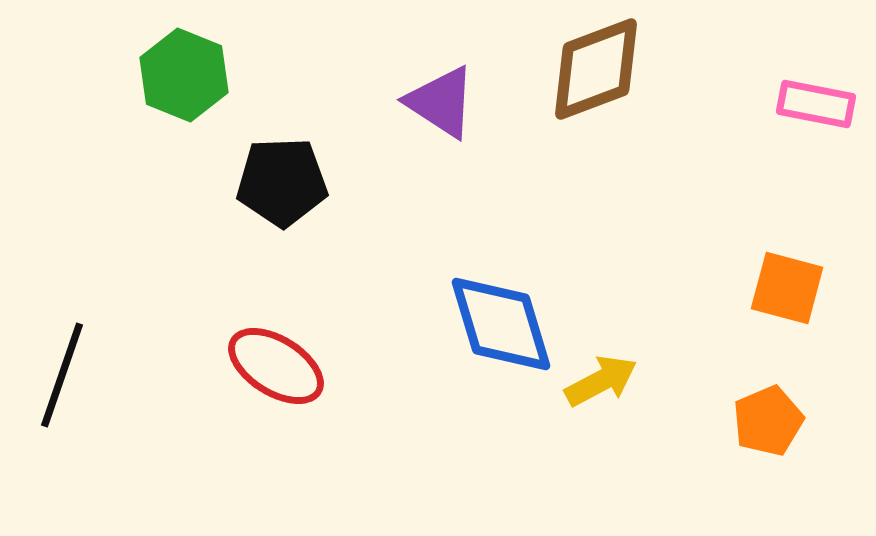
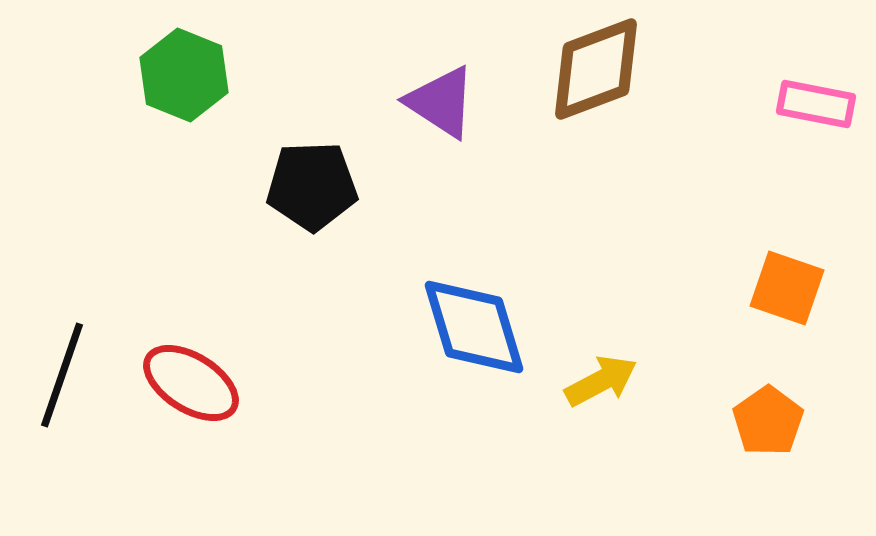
black pentagon: moved 30 px right, 4 px down
orange square: rotated 4 degrees clockwise
blue diamond: moved 27 px left, 3 px down
red ellipse: moved 85 px left, 17 px down
orange pentagon: rotated 12 degrees counterclockwise
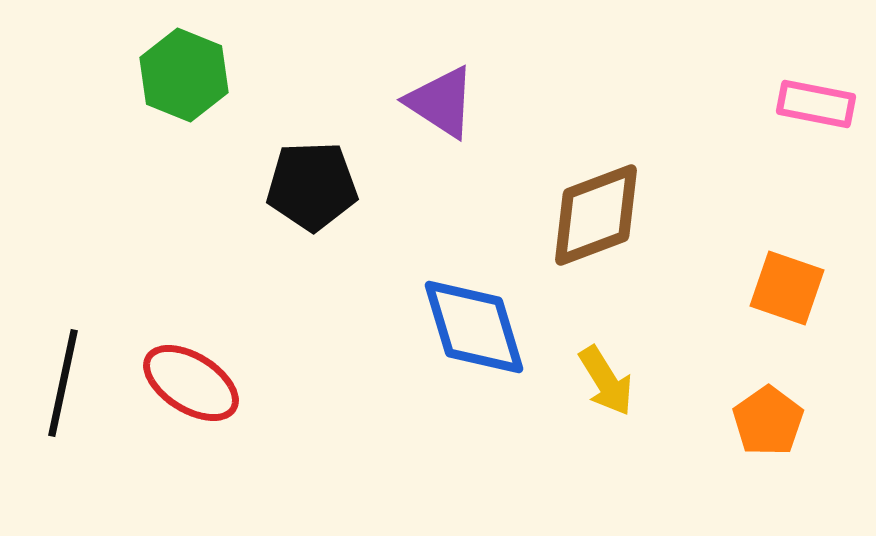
brown diamond: moved 146 px down
black line: moved 1 px right, 8 px down; rotated 7 degrees counterclockwise
yellow arrow: moved 5 px right; rotated 86 degrees clockwise
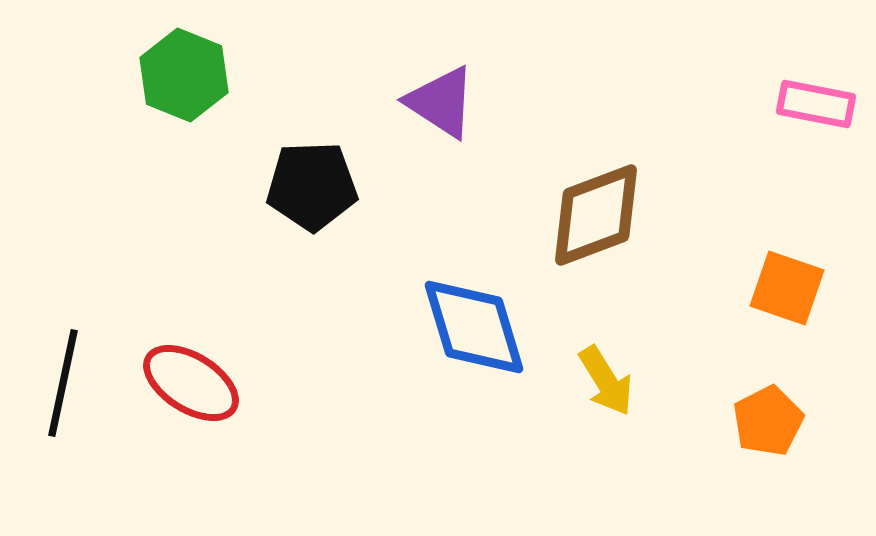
orange pentagon: rotated 8 degrees clockwise
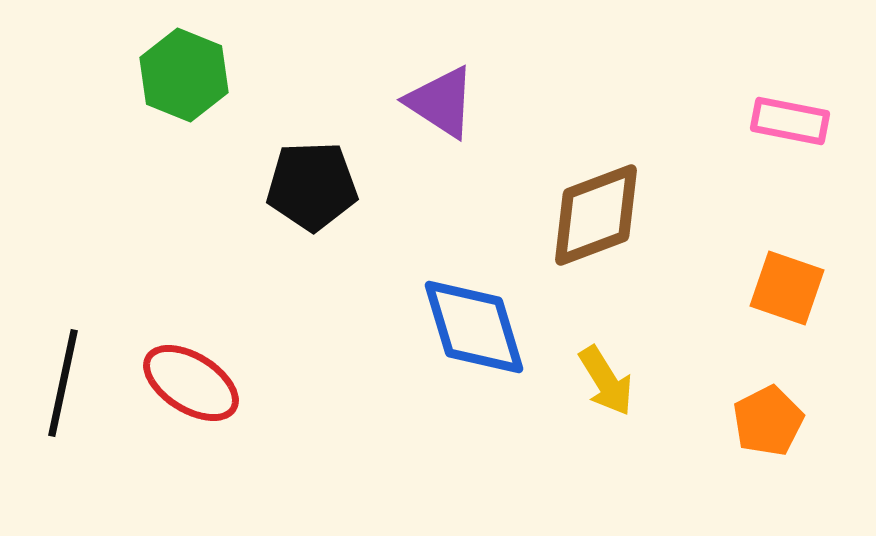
pink rectangle: moved 26 px left, 17 px down
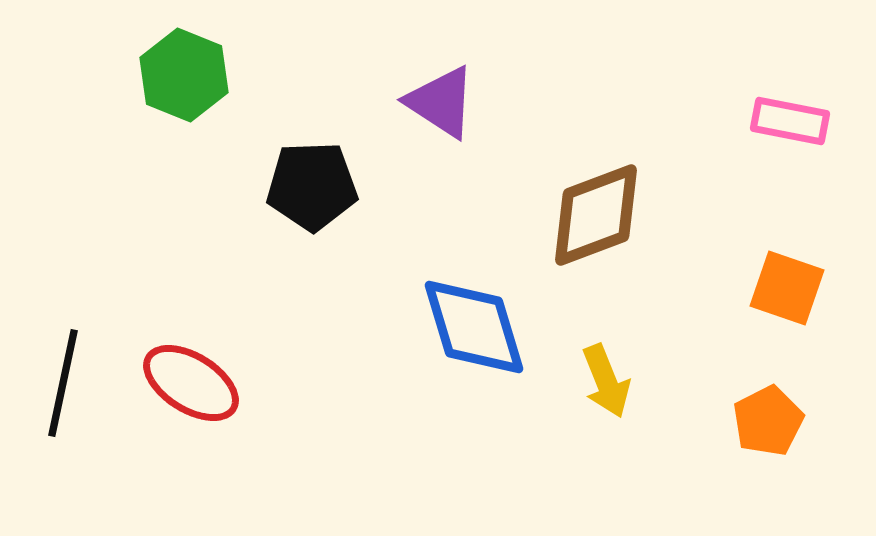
yellow arrow: rotated 10 degrees clockwise
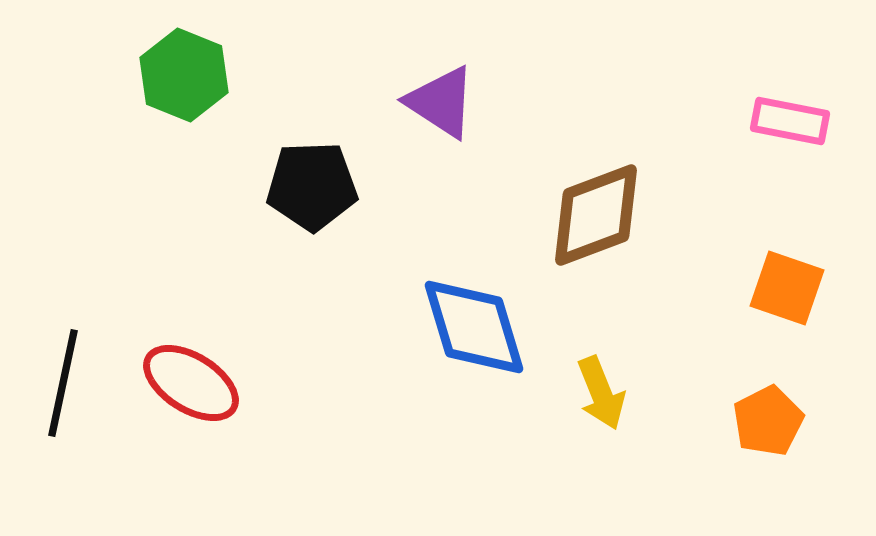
yellow arrow: moved 5 px left, 12 px down
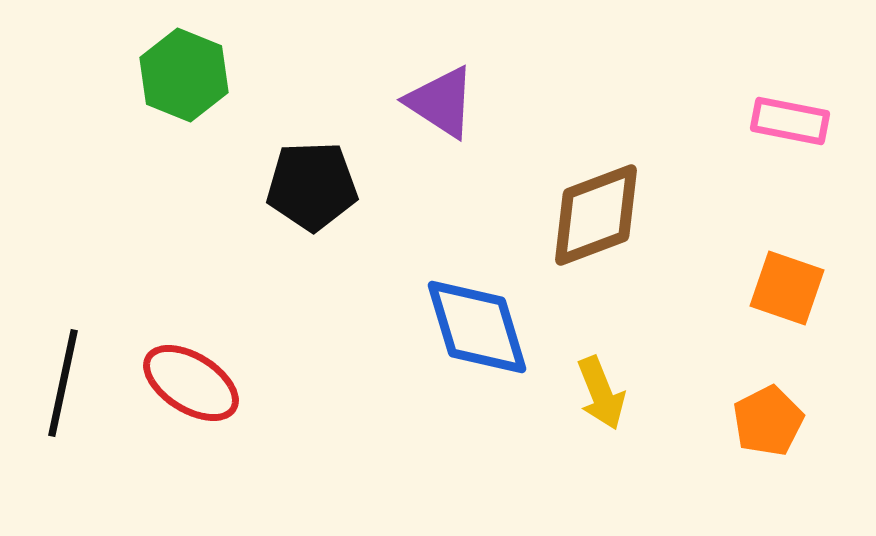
blue diamond: moved 3 px right
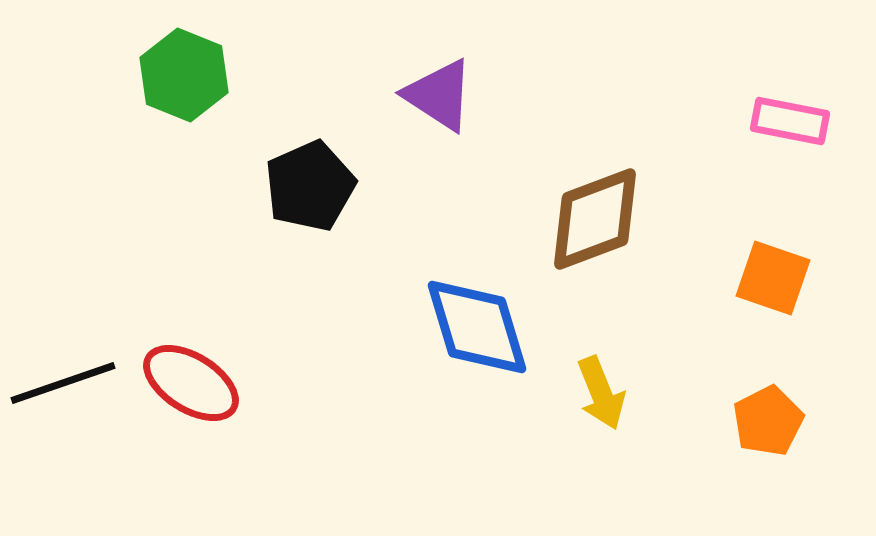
purple triangle: moved 2 px left, 7 px up
black pentagon: moved 2 px left; rotated 22 degrees counterclockwise
brown diamond: moved 1 px left, 4 px down
orange square: moved 14 px left, 10 px up
black line: rotated 59 degrees clockwise
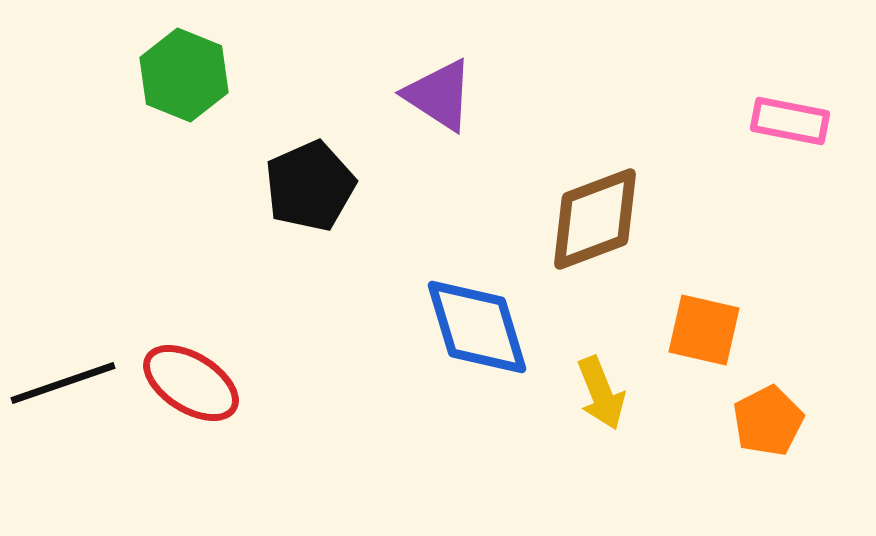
orange square: moved 69 px left, 52 px down; rotated 6 degrees counterclockwise
